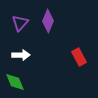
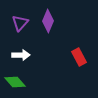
green diamond: rotated 20 degrees counterclockwise
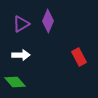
purple triangle: moved 1 px right, 1 px down; rotated 18 degrees clockwise
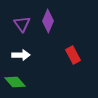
purple triangle: moved 1 px right; rotated 36 degrees counterclockwise
red rectangle: moved 6 px left, 2 px up
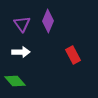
white arrow: moved 3 px up
green diamond: moved 1 px up
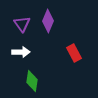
red rectangle: moved 1 px right, 2 px up
green diamond: moved 17 px right; rotated 50 degrees clockwise
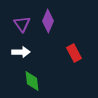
green diamond: rotated 15 degrees counterclockwise
